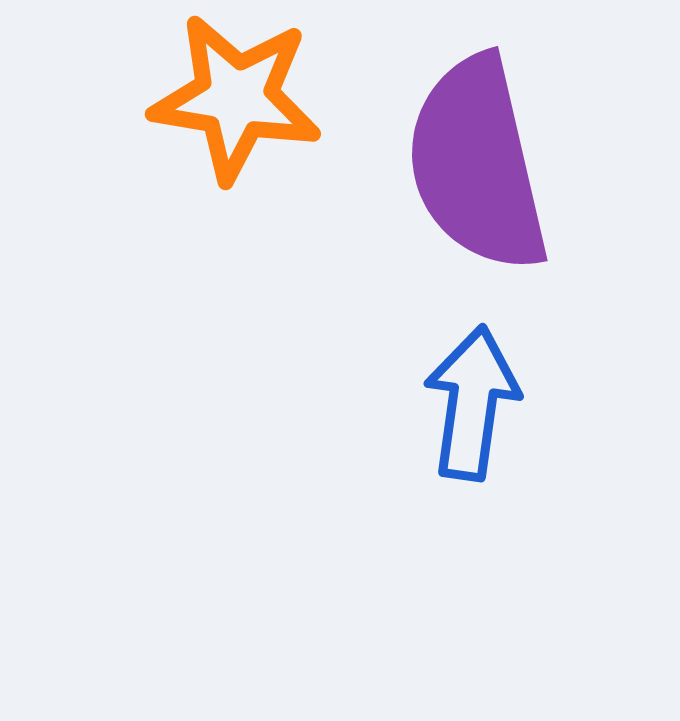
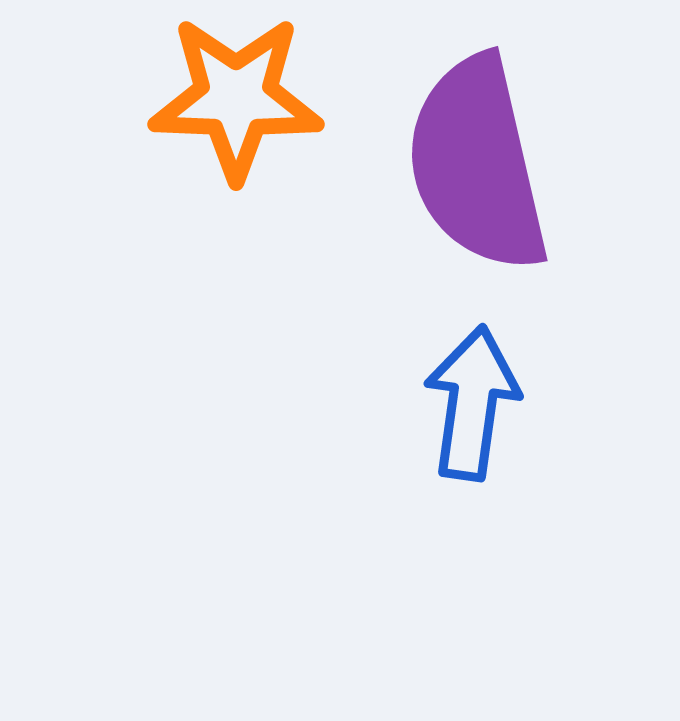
orange star: rotated 7 degrees counterclockwise
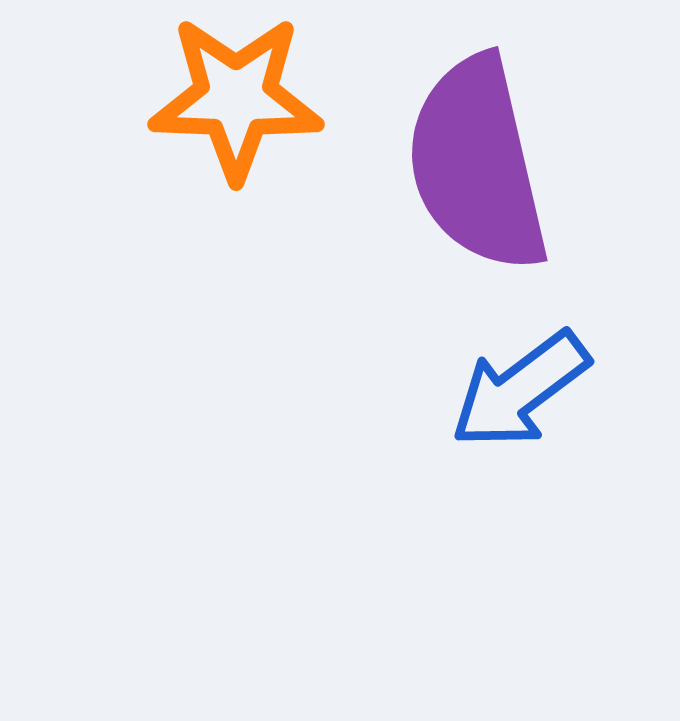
blue arrow: moved 48 px right, 13 px up; rotated 135 degrees counterclockwise
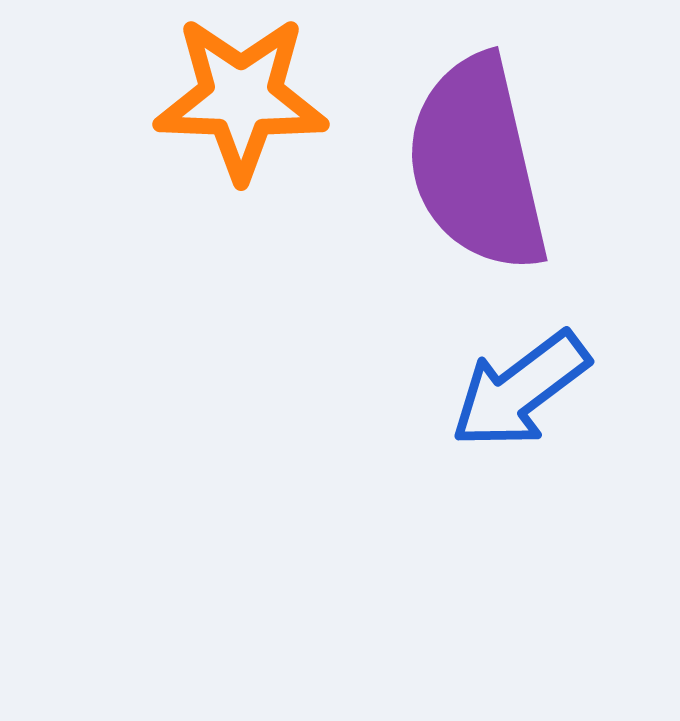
orange star: moved 5 px right
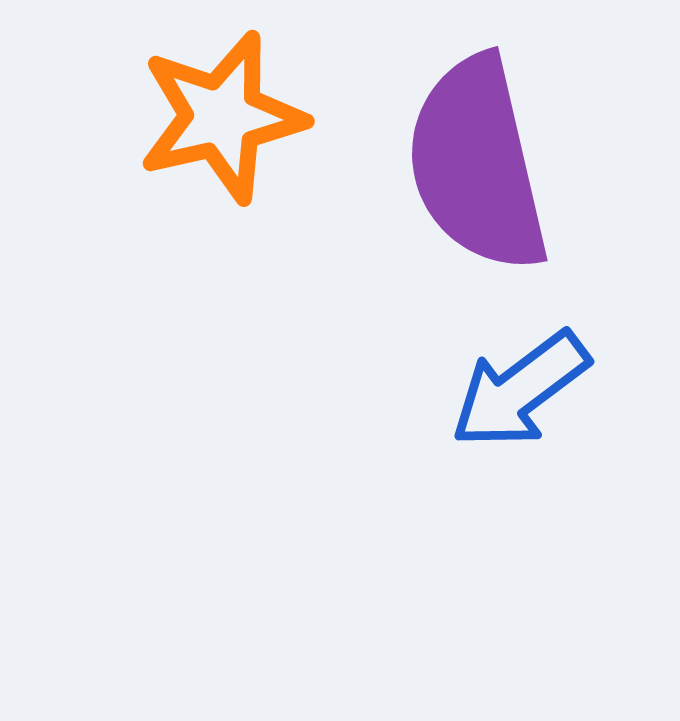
orange star: moved 19 px left, 19 px down; rotated 15 degrees counterclockwise
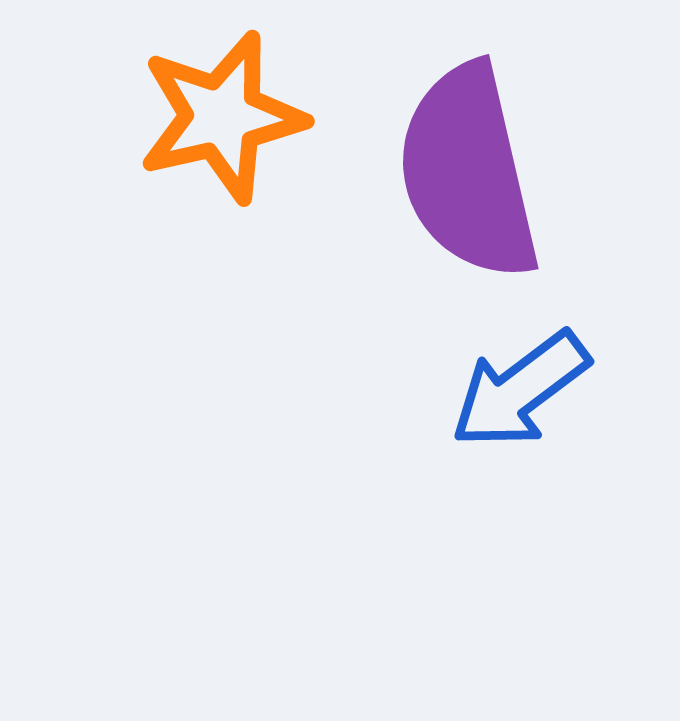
purple semicircle: moved 9 px left, 8 px down
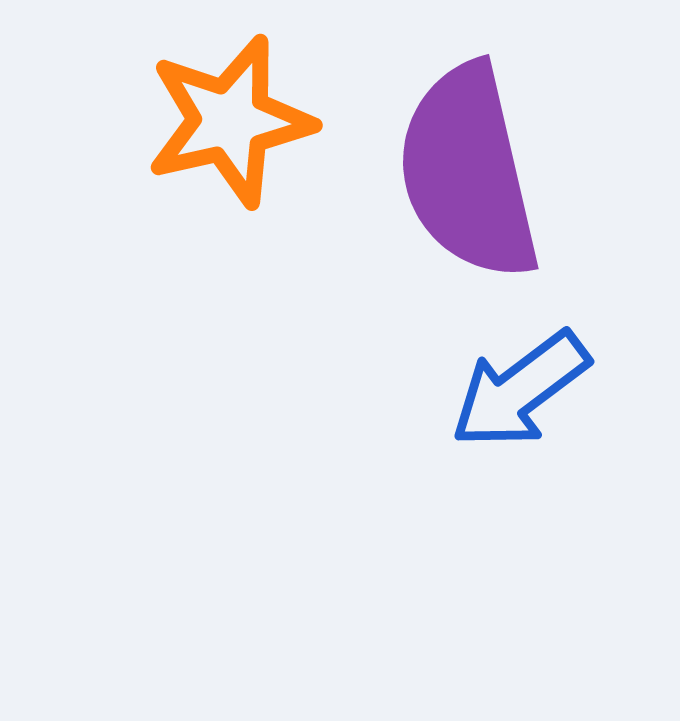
orange star: moved 8 px right, 4 px down
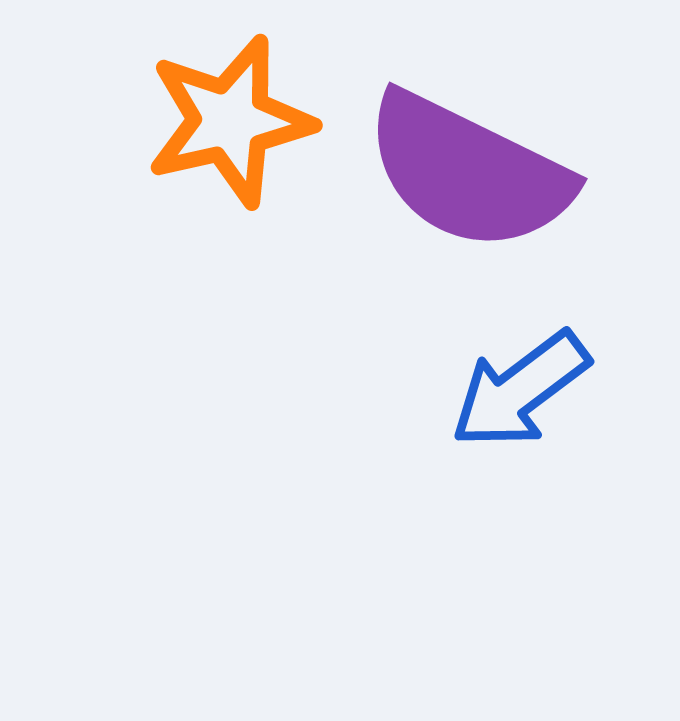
purple semicircle: rotated 51 degrees counterclockwise
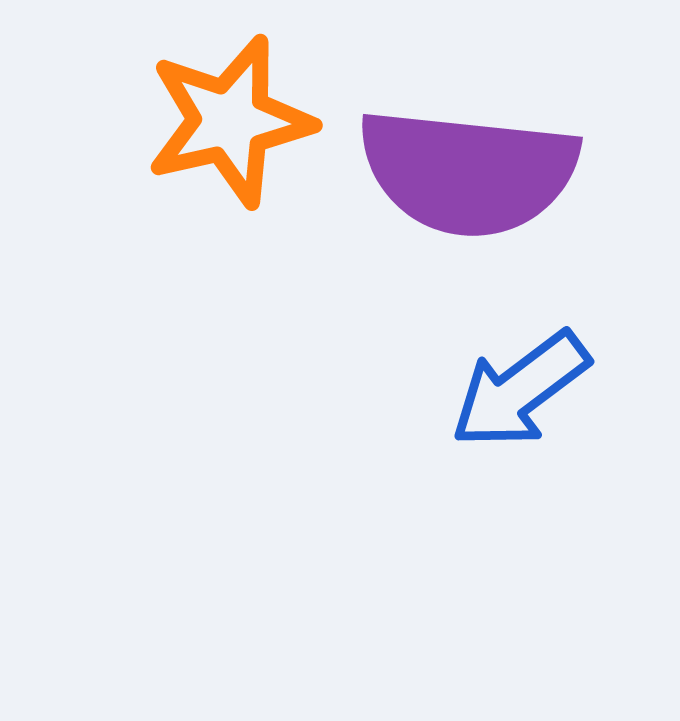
purple semicircle: rotated 20 degrees counterclockwise
